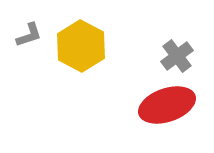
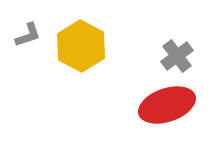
gray L-shape: moved 1 px left
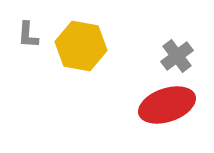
gray L-shape: rotated 112 degrees clockwise
yellow hexagon: rotated 18 degrees counterclockwise
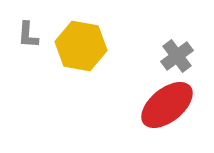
red ellipse: rotated 20 degrees counterclockwise
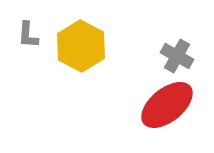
yellow hexagon: rotated 18 degrees clockwise
gray cross: rotated 24 degrees counterclockwise
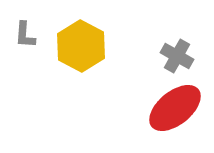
gray L-shape: moved 3 px left
red ellipse: moved 8 px right, 3 px down
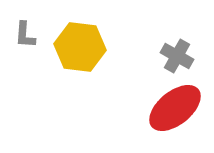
yellow hexagon: moved 1 px left, 1 px down; rotated 21 degrees counterclockwise
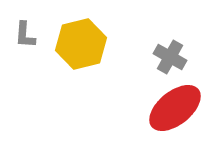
yellow hexagon: moved 1 px right, 3 px up; rotated 21 degrees counterclockwise
gray cross: moved 7 px left, 1 px down
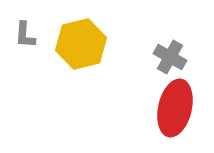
red ellipse: rotated 38 degrees counterclockwise
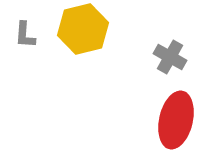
yellow hexagon: moved 2 px right, 15 px up
red ellipse: moved 1 px right, 12 px down
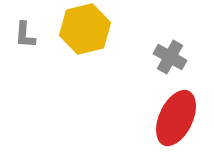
yellow hexagon: moved 2 px right
red ellipse: moved 2 px up; rotated 12 degrees clockwise
